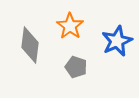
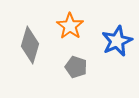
gray diamond: rotated 9 degrees clockwise
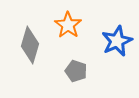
orange star: moved 2 px left, 1 px up
gray pentagon: moved 4 px down
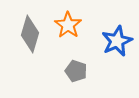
gray diamond: moved 11 px up
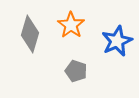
orange star: moved 3 px right
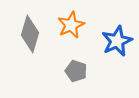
orange star: rotated 12 degrees clockwise
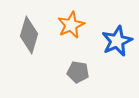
gray diamond: moved 1 px left, 1 px down
gray pentagon: moved 2 px right, 1 px down; rotated 10 degrees counterclockwise
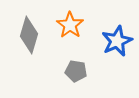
orange star: moved 1 px left; rotated 12 degrees counterclockwise
gray pentagon: moved 2 px left, 1 px up
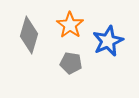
blue star: moved 9 px left
gray pentagon: moved 5 px left, 8 px up
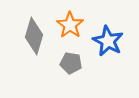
gray diamond: moved 5 px right, 1 px down
blue star: rotated 20 degrees counterclockwise
